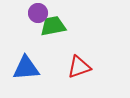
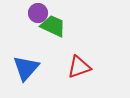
green trapezoid: rotated 36 degrees clockwise
blue triangle: rotated 44 degrees counterclockwise
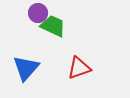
red triangle: moved 1 px down
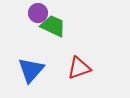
blue triangle: moved 5 px right, 2 px down
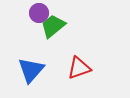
purple circle: moved 1 px right
green trapezoid: rotated 64 degrees counterclockwise
